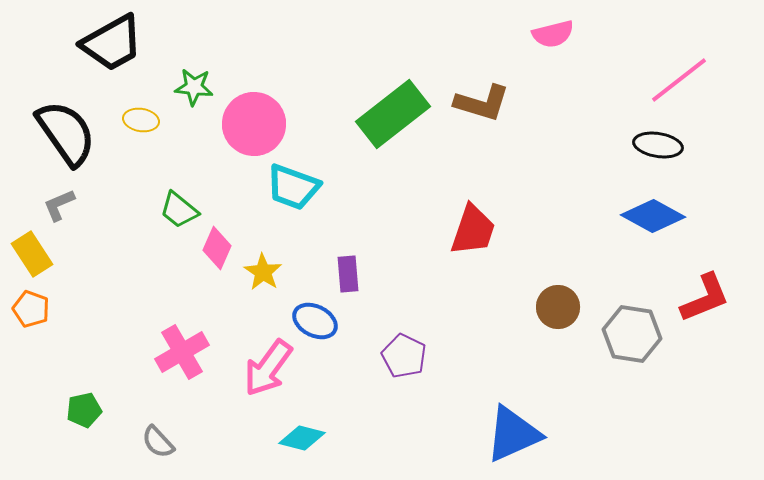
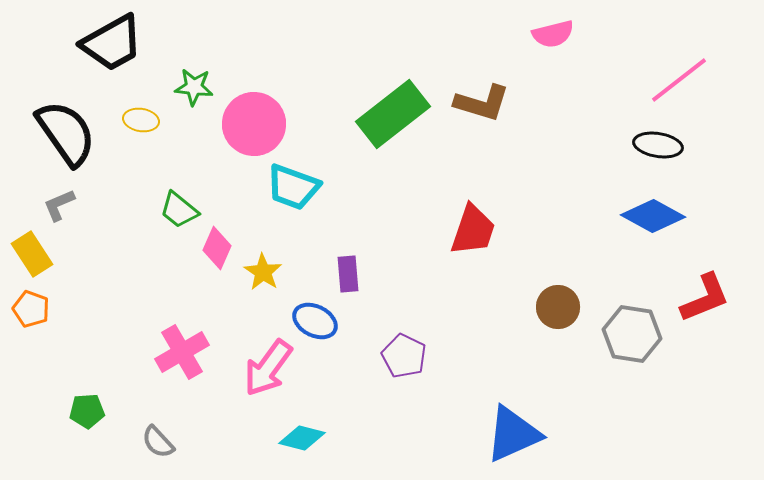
green pentagon: moved 3 px right, 1 px down; rotated 8 degrees clockwise
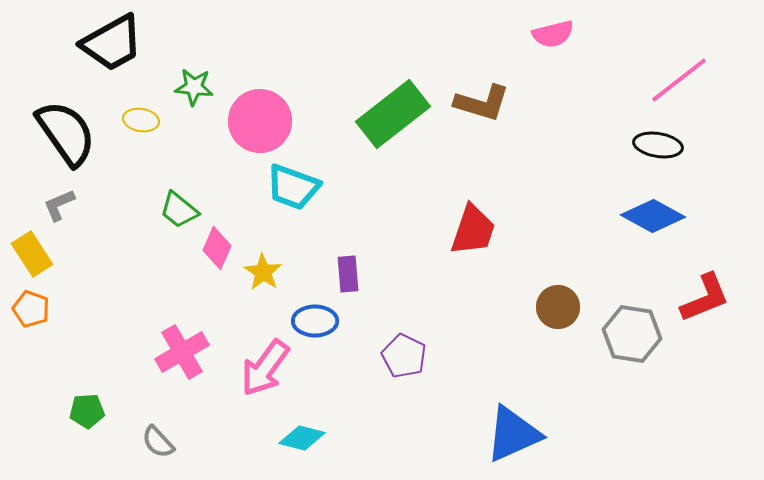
pink circle: moved 6 px right, 3 px up
blue ellipse: rotated 27 degrees counterclockwise
pink arrow: moved 3 px left
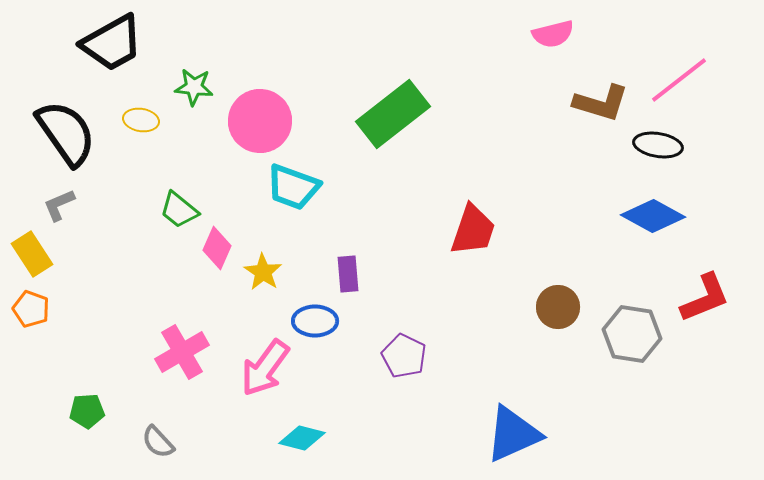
brown L-shape: moved 119 px right
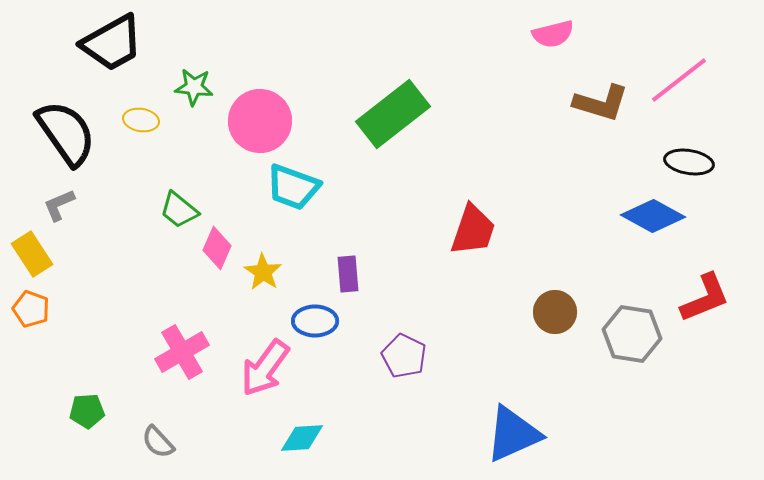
black ellipse: moved 31 px right, 17 px down
brown circle: moved 3 px left, 5 px down
cyan diamond: rotated 18 degrees counterclockwise
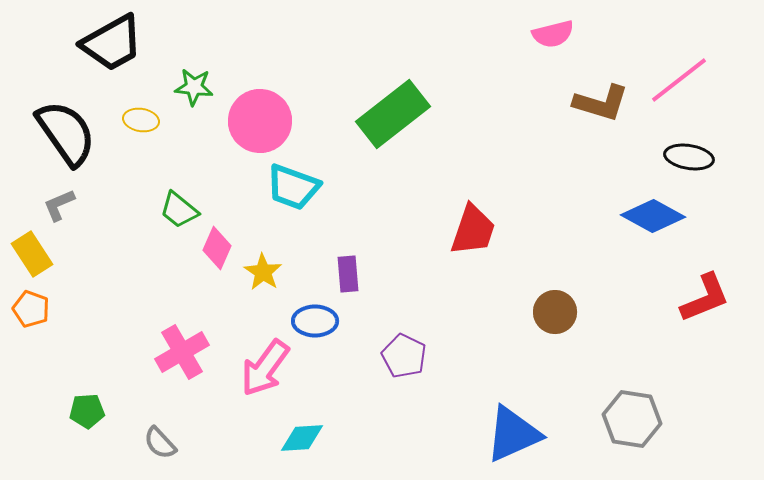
black ellipse: moved 5 px up
gray hexagon: moved 85 px down
gray semicircle: moved 2 px right, 1 px down
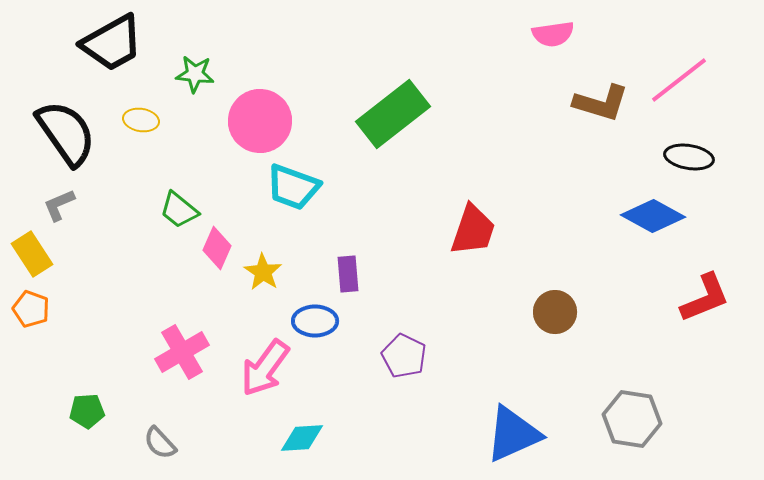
pink semicircle: rotated 6 degrees clockwise
green star: moved 1 px right, 13 px up
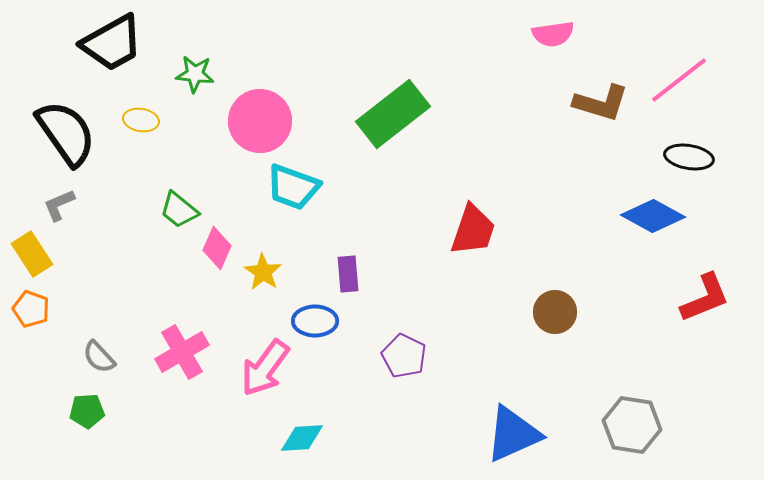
gray hexagon: moved 6 px down
gray semicircle: moved 61 px left, 86 px up
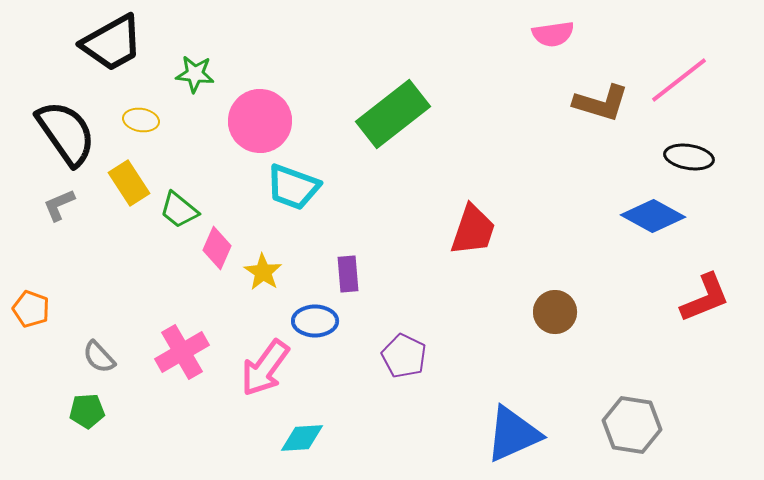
yellow rectangle: moved 97 px right, 71 px up
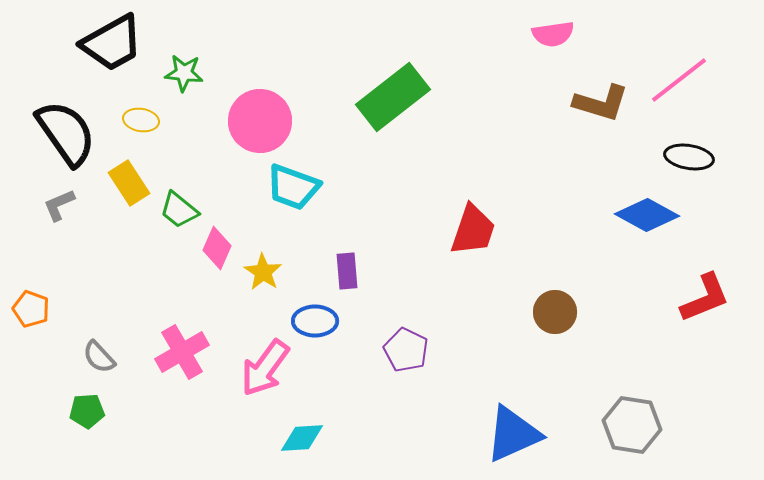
green star: moved 11 px left, 1 px up
green rectangle: moved 17 px up
blue diamond: moved 6 px left, 1 px up
purple rectangle: moved 1 px left, 3 px up
purple pentagon: moved 2 px right, 6 px up
